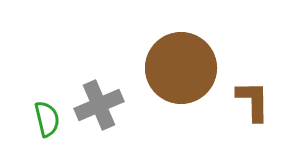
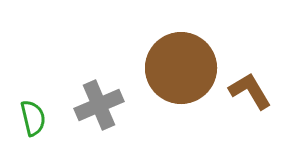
brown L-shape: moved 3 px left, 10 px up; rotated 30 degrees counterclockwise
green semicircle: moved 14 px left, 1 px up
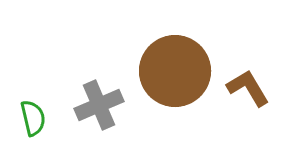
brown circle: moved 6 px left, 3 px down
brown L-shape: moved 2 px left, 3 px up
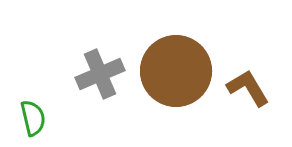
brown circle: moved 1 px right
gray cross: moved 1 px right, 31 px up
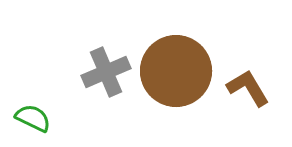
gray cross: moved 6 px right, 2 px up
green semicircle: rotated 51 degrees counterclockwise
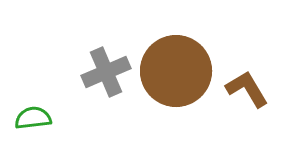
brown L-shape: moved 1 px left, 1 px down
green semicircle: rotated 33 degrees counterclockwise
